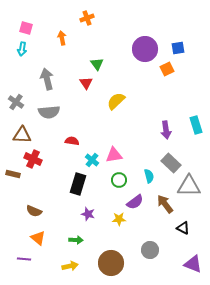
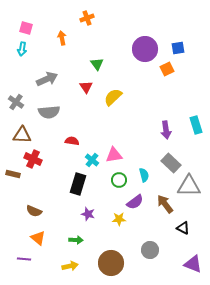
gray arrow: rotated 80 degrees clockwise
red triangle: moved 4 px down
yellow semicircle: moved 3 px left, 4 px up
cyan semicircle: moved 5 px left, 1 px up
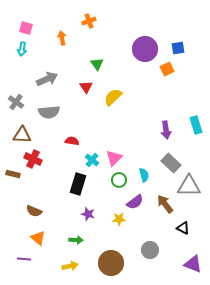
orange cross: moved 2 px right, 3 px down
pink triangle: moved 3 px down; rotated 36 degrees counterclockwise
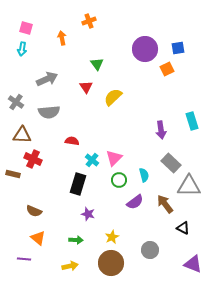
cyan rectangle: moved 4 px left, 4 px up
purple arrow: moved 5 px left
yellow star: moved 7 px left, 18 px down; rotated 24 degrees counterclockwise
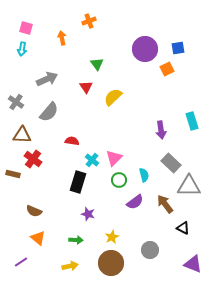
gray semicircle: rotated 45 degrees counterclockwise
red cross: rotated 12 degrees clockwise
black rectangle: moved 2 px up
purple line: moved 3 px left, 3 px down; rotated 40 degrees counterclockwise
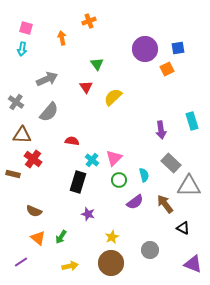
green arrow: moved 15 px left, 3 px up; rotated 120 degrees clockwise
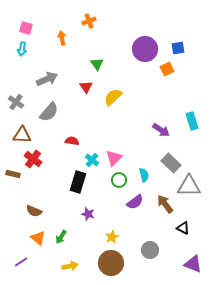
purple arrow: rotated 48 degrees counterclockwise
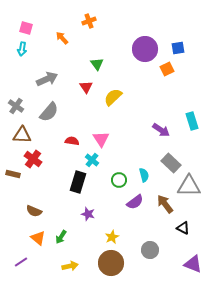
orange arrow: rotated 32 degrees counterclockwise
gray cross: moved 4 px down
pink triangle: moved 13 px left, 19 px up; rotated 18 degrees counterclockwise
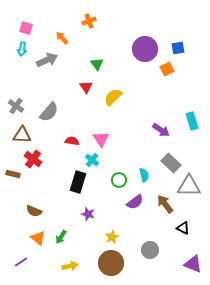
gray arrow: moved 19 px up
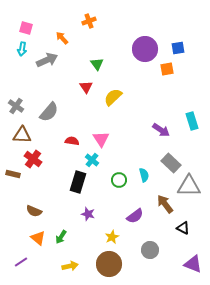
orange square: rotated 16 degrees clockwise
purple semicircle: moved 14 px down
brown circle: moved 2 px left, 1 px down
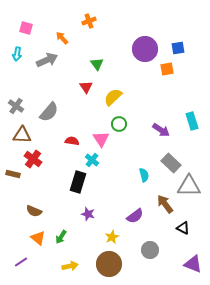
cyan arrow: moved 5 px left, 5 px down
green circle: moved 56 px up
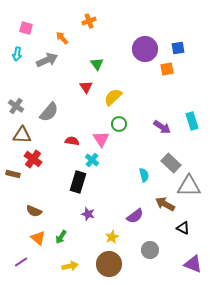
purple arrow: moved 1 px right, 3 px up
brown arrow: rotated 24 degrees counterclockwise
